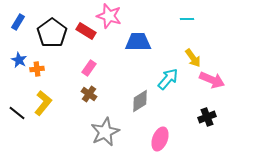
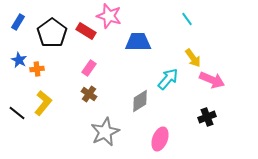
cyan line: rotated 56 degrees clockwise
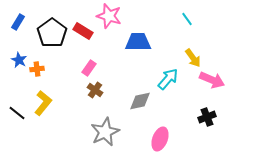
red rectangle: moved 3 px left
brown cross: moved 6 px right, 4 px up
gray diamond: rotated 20 degrees clockwise
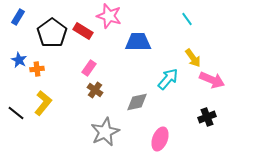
blue rectangle: moved 5 px up
gray diamond: moved 3 px left, 1 px down
black line: moved 1 px left
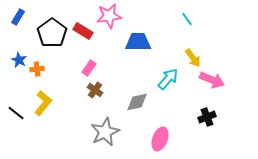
pink star: rotated 25 degrees counterclockwise
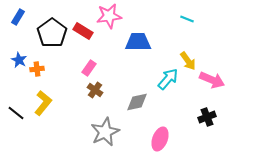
cyan line: rotated 32 degrees counterclockwise
yellow arrow: moved 5 px left, 3 px down
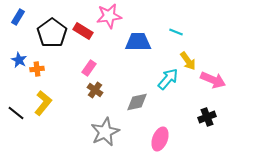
cyan line: moved 11 px left, 13 px down
pink arrow: moved 1 px right
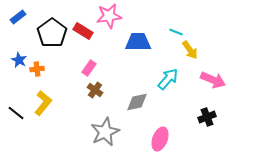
blue rectangle: rotated 21 degrees clockwise
yellow arrow: moved 2 px right, 11 px up
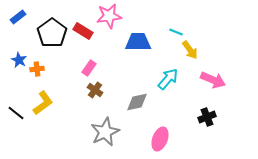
yellow L-shape: rotated 15 degrees clockwise
